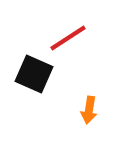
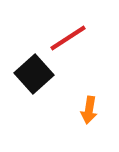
black square: rotated 24 degrees clockwise
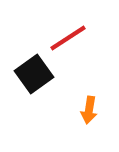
black square: rotated 6 degrees clockwise
